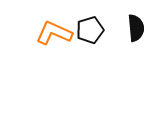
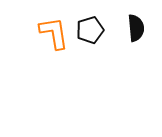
orange L-shape: rotated 57 degrees clockwise
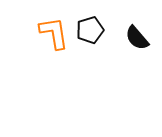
black semicircle: moved 1 px right, 10 px down; rotated 144 degrees clockwise
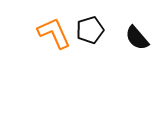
orange L-shape: rotated 15 degrees counterclockwise
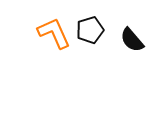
black semicircle: moved 5 px left, 2 px down
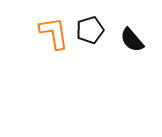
orange L-shape: rotated 15 degrees clockwise
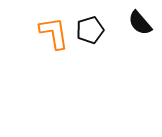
black semicircle: moved 8 px right, 17 px up
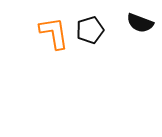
black semicircle: rotated 28 degrees counterclockwise
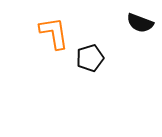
black pentagon: moved 28 px down
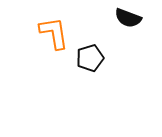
black semicircle: moved 12 px left, 5 px up
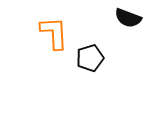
orange L-shape: rotated 6 degrees clockwise
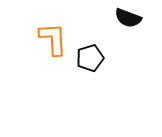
orange L-shape: moved 1 px left, 6 px down
